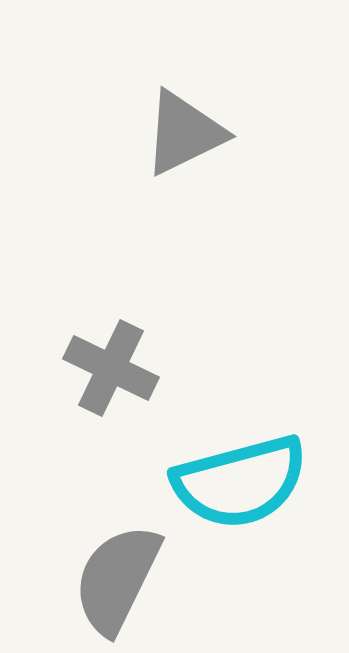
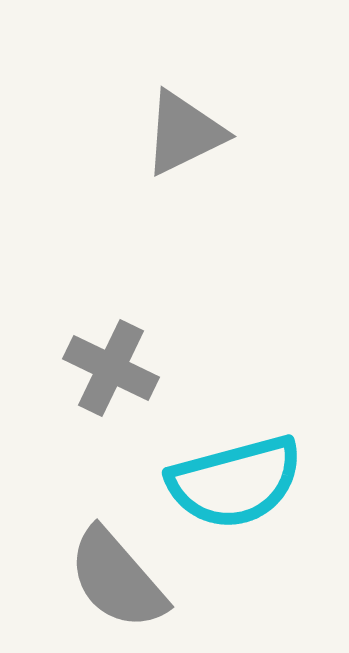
cyan semicircle: moved 5 px left
gray semicircle: rotated 67 degrees counterclockwise
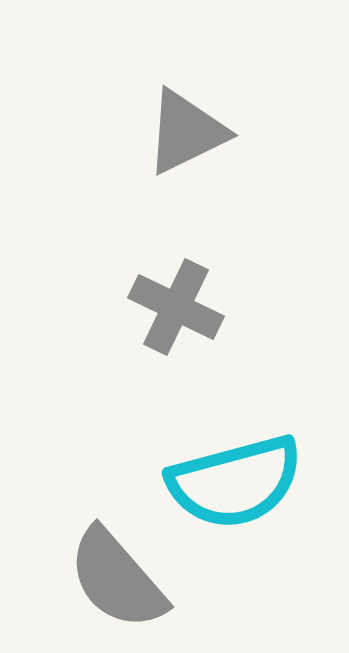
gray triangle: moved 2 px right, 1 px up
gray cross: moved 65 px right, 61 px up
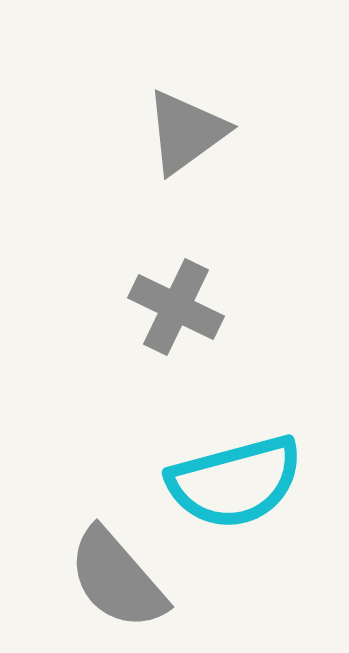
gray triangle: rotated 10 degrees counterclockwise
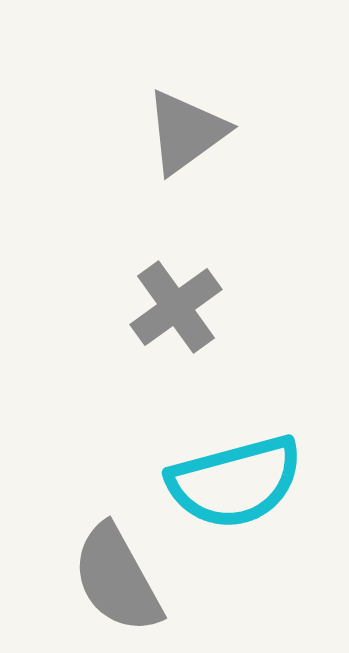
gray cross: rotated 28 degrees clockwise
gray semicircle: rotated 12 degrees clockwise
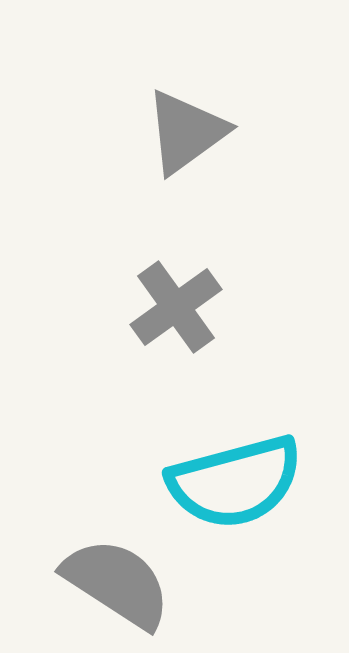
gray semicircle: moved 4 px down; rotated 152 degrees clockwise
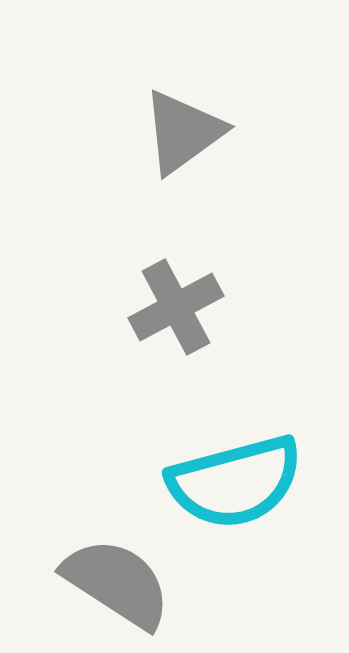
gray triangle: moved 3 px left
gray cross: rotated 8 degrees clockwise
